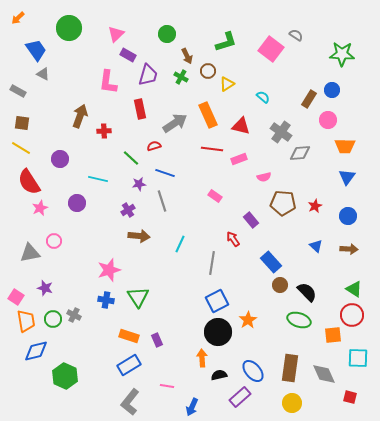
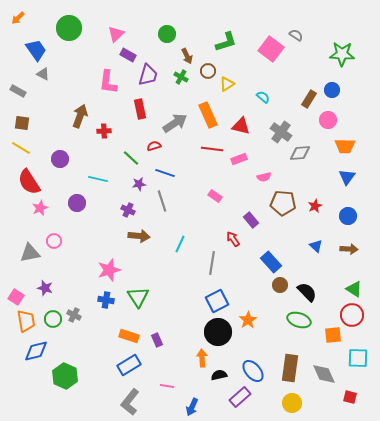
purple cross at (128, 210): rotated 32 degrees counterclockwise
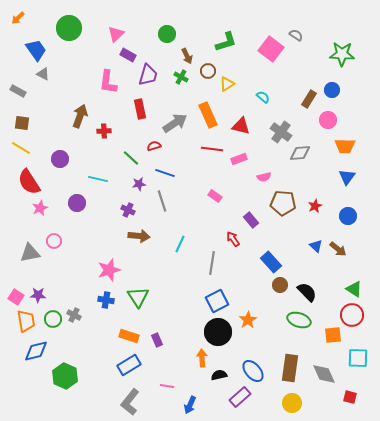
brown arrow at (349, 249): moved 11 px left; rotated 36 degrees clockwise
purple star at (45, 288): moved 7 px left, 7 px down; rotated 14 degrees counterclockwise
blue arrow at (192, 407): moved 2 px left, 2 px up
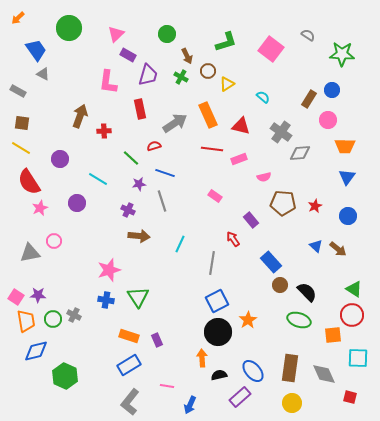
gray semicircle at (296, 35): moved 12 px right
cyan line at (98, 179): rotated 18 degrees clockwise
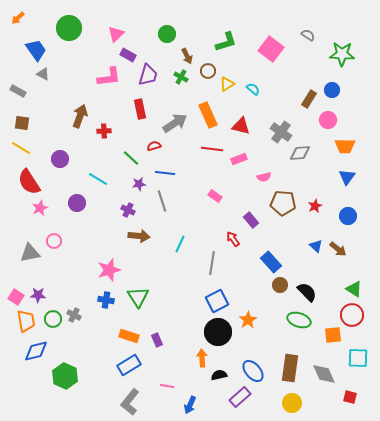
pink L-shape at (108, 82): moved 1 px right, 5 px up; rotated 105 degrees counterclockwise
cyan semicircle at (263, 97): moved 10 px left, 8 px up
blue line at (165, 173): rotated 12 degrees counterclockwise
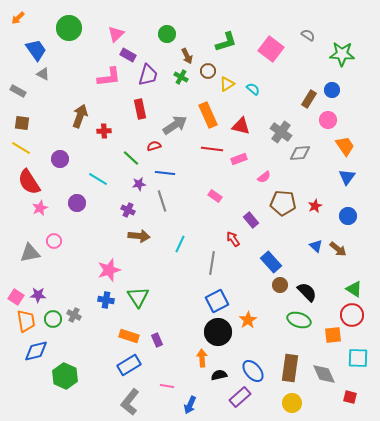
gray arrow at (175, 123): moved 2 px down
orange trapezoid at (345, 146): rotated 125 degrees counterclockwise
pink semicircle at (264, 177): rotated 24 degrees counterclockwise
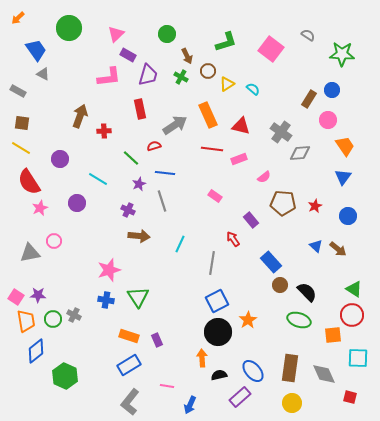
blue triangle at (347, 177): moved 4 px left
purple star at (139, 184): rotated 16 degrees counterclockwise
blue diamond at (36, 351): rotated 25 degrees counterclockwise
